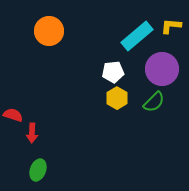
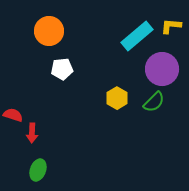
white pentagon: moved 51 px left, 3 px up
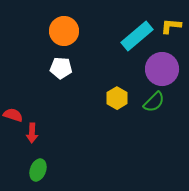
orange circle: moved 15 px right
white pentagon: moved 1 px left, 1 px up; rotated 10 degrees clockwise
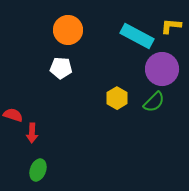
orange circle: moved 4 px right, 1 px up
cyan rectangle: rotated 68 degrees clockwise
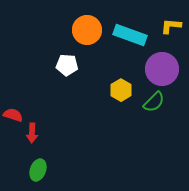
orange circle: moved 19 px right
cyan rectangle: moved 7 px left, 1 px up; rotated 8 degrees counterclockwise
white pentagon: moved 6 px right, 3 px up
yellow hexagon: moved 4 px right, 8 px up
